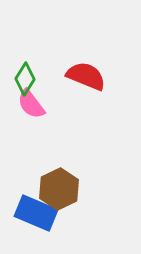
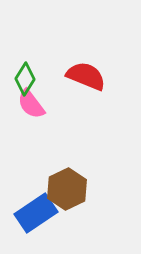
brown hexagon: moved 8 px right
blue rectangle: rotated 57 degrees counterclockwise
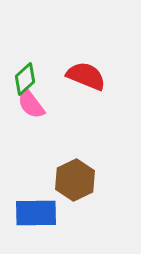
green diamond: rotated 16 degrees clockwise
brown hexagon: moved 8 px right, 9 px up
blue rectangle: rotated 33 degrees clockwise
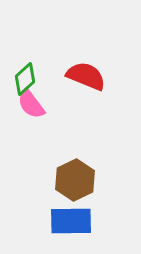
blue rectangle: moved 35 px right, 8 px down
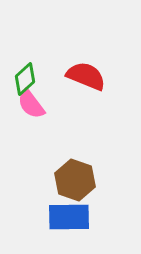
brown hexagon: rotated 15 degrees counterclockwise
blue rectangle: moved 2 px left, 4 px up
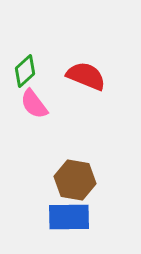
green diamond: moved 8 px up
pink semicircle: moved 3 px right
brown hexagon: rotated 9 degrees counterclockwise
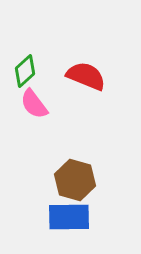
brown hexagon: rotated 6 degrees clockwise
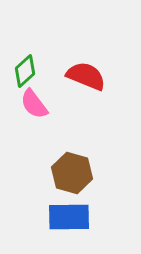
brown hexagon: moved 3 px left, 7 px up
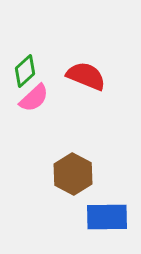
pink semicircle: moved 6 px up; rotated 96 degrees counterclockwise
brown hexagon: moved 1 px right, 1 px down; rotated 12 degrees clockwise
blue rectangle: moved 38 px right
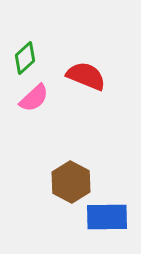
green diamond: moved 13 px up
brown hexagon: moved 2 px left, 8 px down
